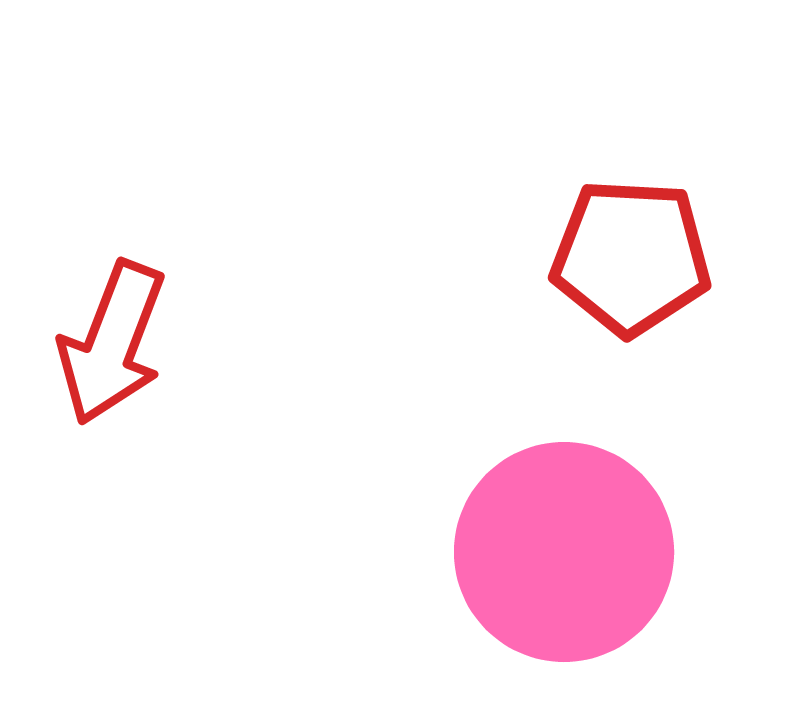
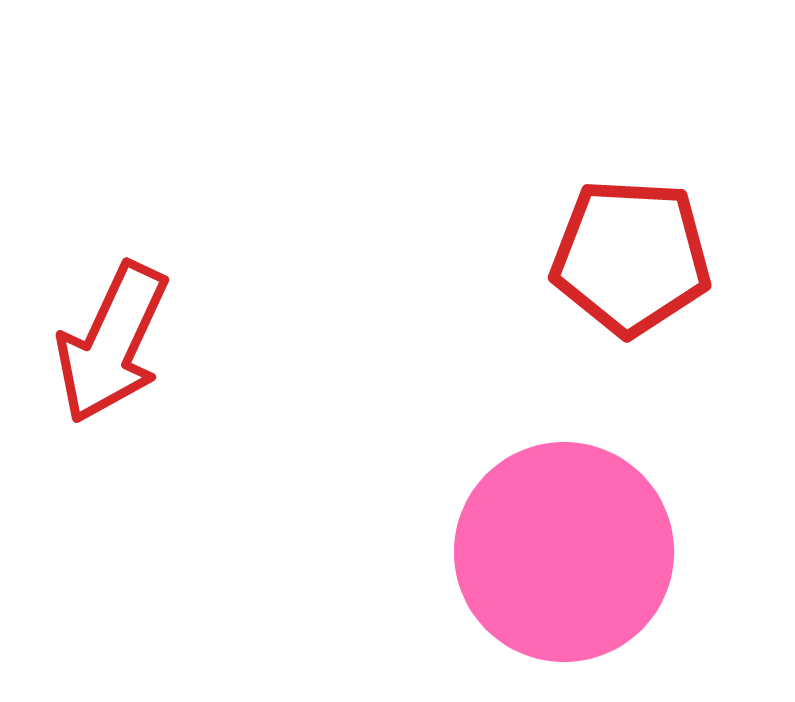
red arrow: rotated 4 degrees clockwise
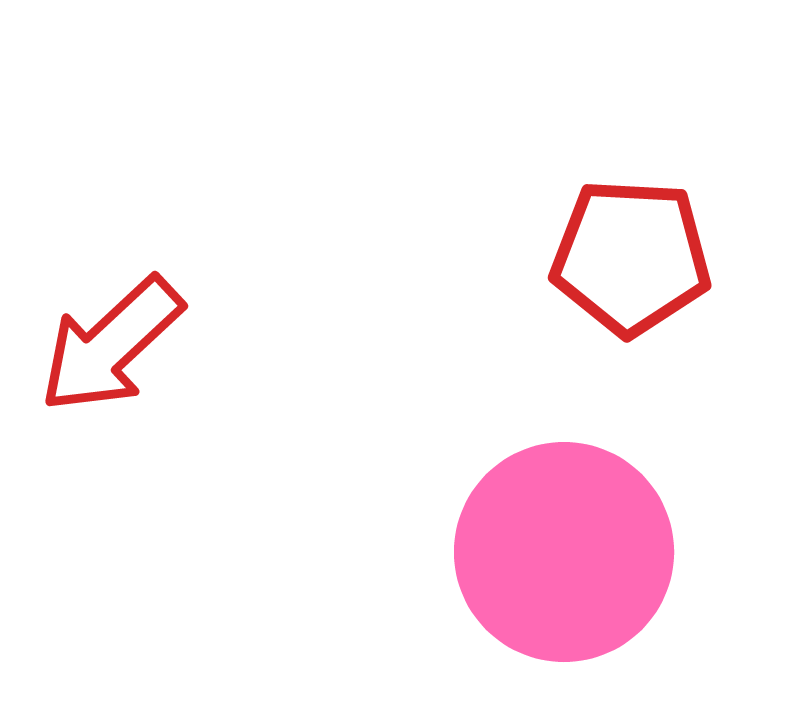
red arrow: moved 1 px left, 2 px down; rotated 22 degrees clockwise
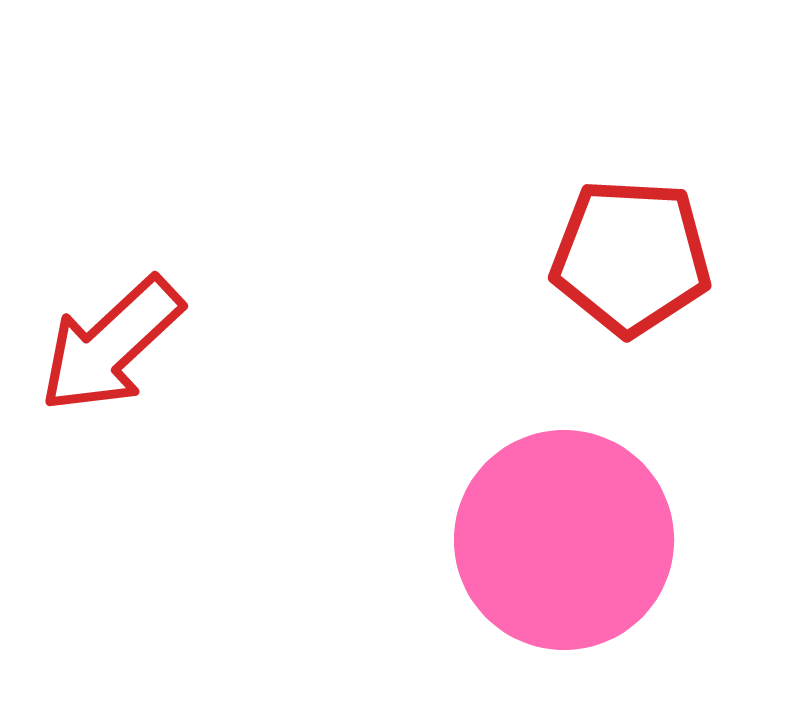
pink circle: moved 12 px up
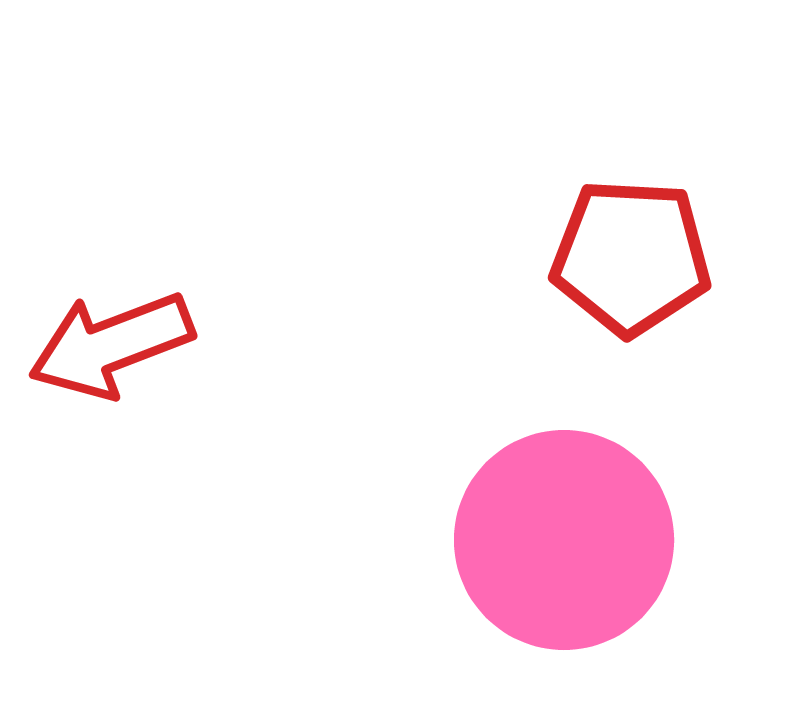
red arrow: rotated 22 degrees clockwise
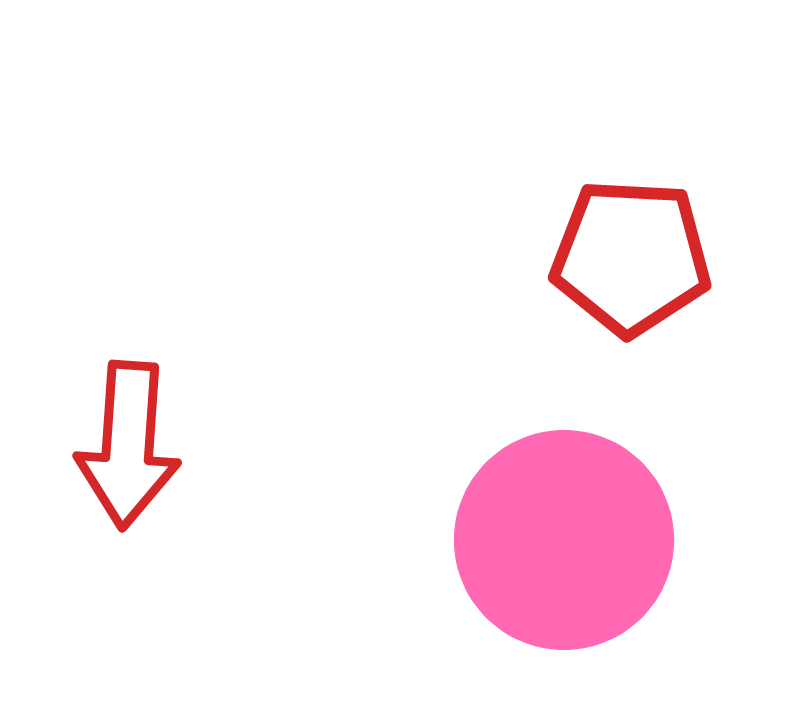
red arrow: moved 17 px right, 100 px down; rotated 65 degrees counterclockwise
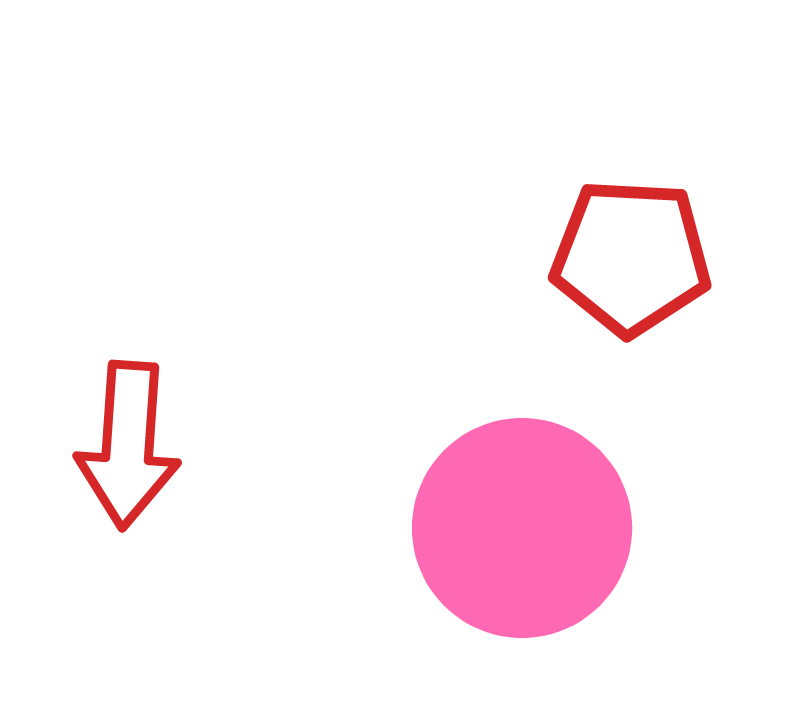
pink circle: moved 42 px left, 12 px up
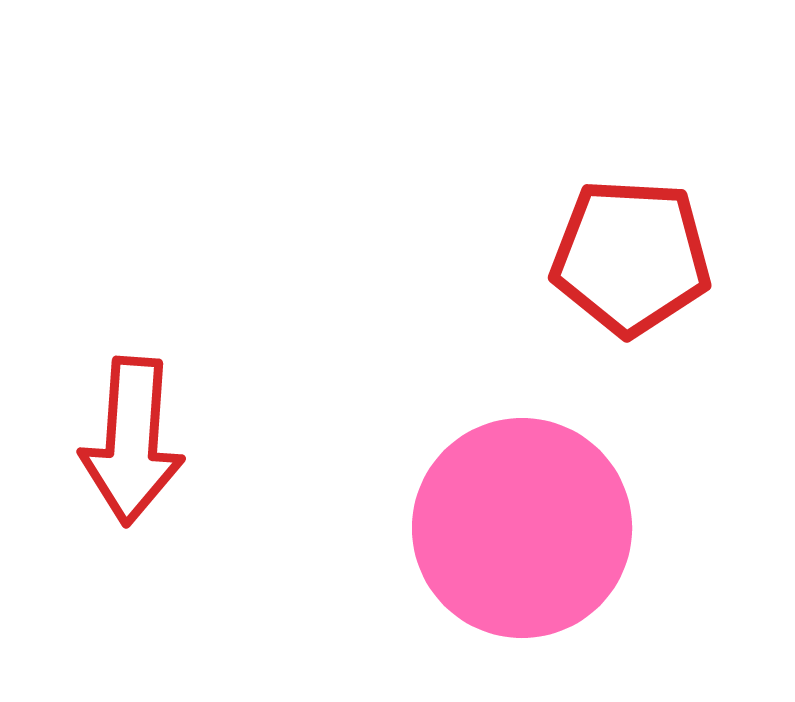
red arrow: moved 4 px right, 4 px up
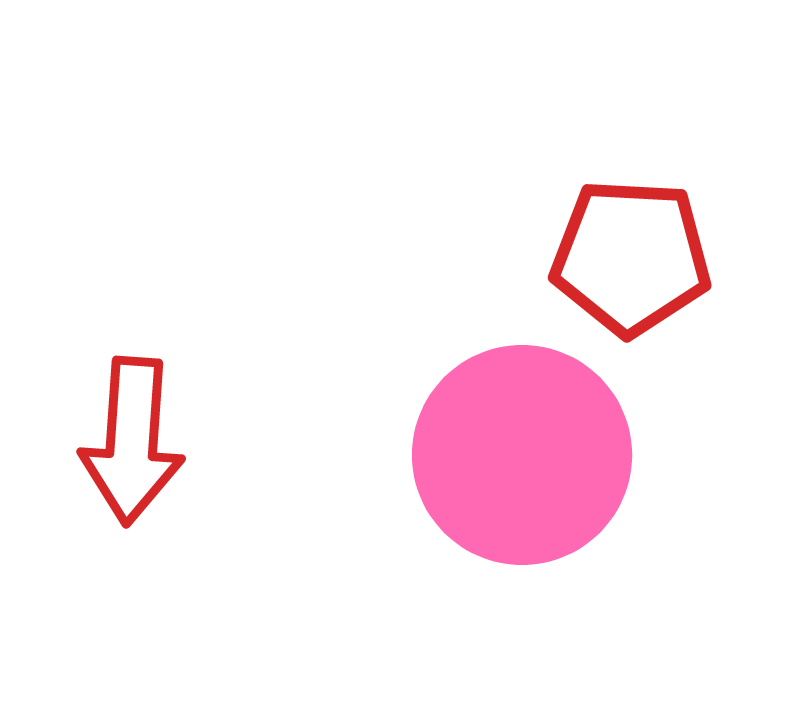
pink circle: moved 73 px up
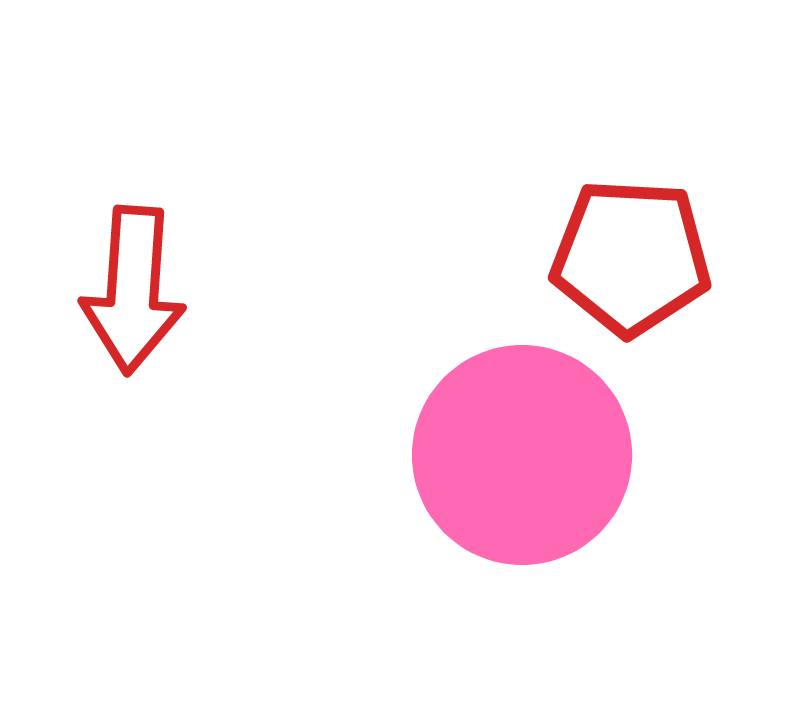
red arrow: moved 1 px right, 151 px up
